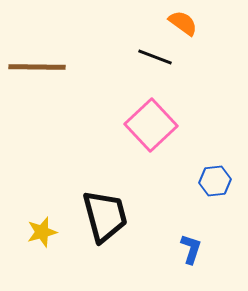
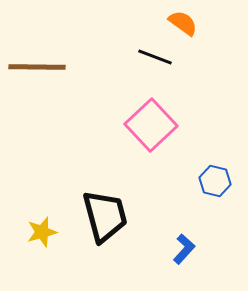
blue hexagon: rotated 20 degrees clockwise
blue L-shape: moved 7 px left; rotated 24 degrees clockwise
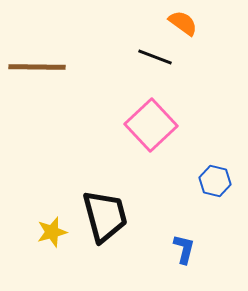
yellow star: moved 10 px right
blue L-shape: rotated 28 degrees counterclockwise
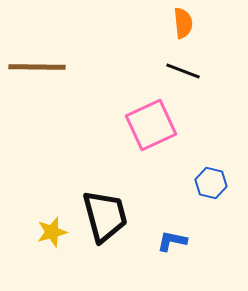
orange semicircle: rotated 48 degrees clockwise
black line: moved 28 px right, 14 px down
pink square: rotated 18 degrees clockwise
blue hexagon: moved 4 px left, 2 px down
blue L-shape: moved 12 px left, 8 px up; rotated 92 degrees counterclockwise
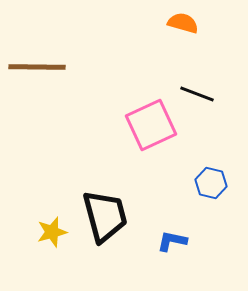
orange semicircle: rotated 68 degrees counterclockwise
black line: moved 14 px right, 23 px down
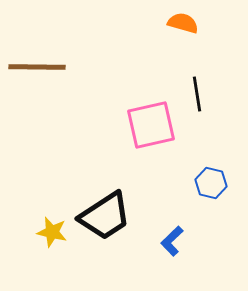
black line: rotated 60 degrees clockwise
pink square: rotated 12 degrees clockwise
black trapezoid: rotated 72 degrees clockwise
yellow star: rotated 28 degrees clockwise
blue L-shape: rotated 56 degrees counterclockwise
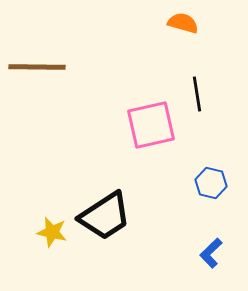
blue L-shape: moved 39 px right, 12 px down
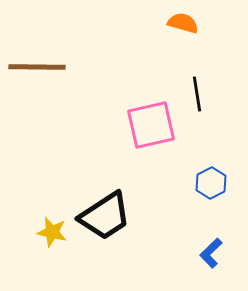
blue hexagon: rotated 20 degrees clockwise
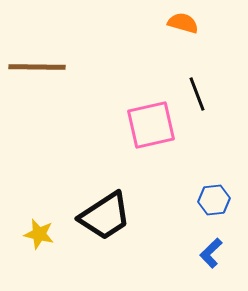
black line: rotated 12 degrees counterclockwise
blue hexagon: moved 3 px right, 17 px down; rotated 20 degrees clockwise
yellow star: moved 13 px left, 2 px down
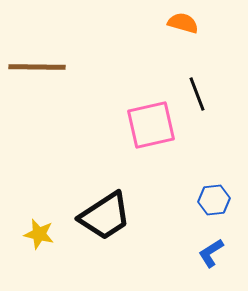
blue L-shape: rotated 12 degrees clockwise
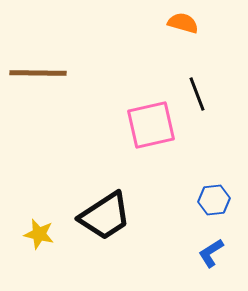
brown line: moved 1 px right, 6 px down
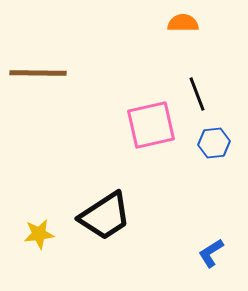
orange semicircle: rotated 16 degrees counterclockwise
blue hexagon: moved 57 px up
yellow star: rotated 20 degrees counterclockwise
